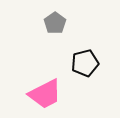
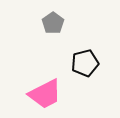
gray pentagon: moved 2 px left
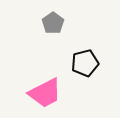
pink trapezoid: moved 1 px up
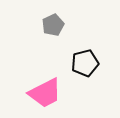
gray pentagon: moved 2 px down; rotated 10 degrees clockwise
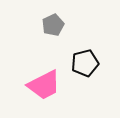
pink trapezoid: moved 1 px left, 8 px up
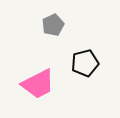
pink trapezoid: moved 6 px left, 1 px up
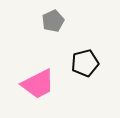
gray pentagon: moved 4 px up
